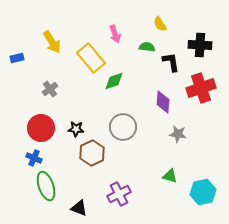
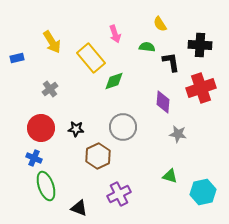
brown hexagon: moved 6 px right, 3 px down
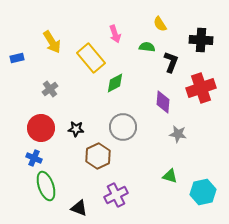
black cross: moved 1 px right, 5 px up
black L-shape: rotated 30 degrees clockwise
green diamond: moved 1 px right, 2 px down; rotated 10 degrees counterclockwise
purple cross: moved 3 px left, 1 px down
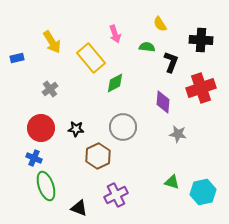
green triangle: moved 2 px right, 6 px down
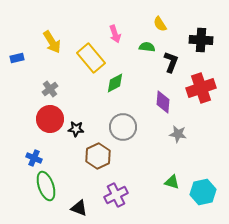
red circle: moved 9 px right, 9 px up
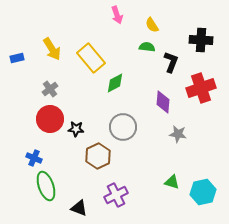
yellow semicircle: moved 8 px left, 1 px down
pink arrow: moved 2 px right, 19 px up
yellow arrow: moved 7 px down
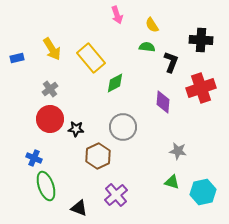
gray star: moved 17 px down
purple cross: rotated 15 degrees counterclockwise
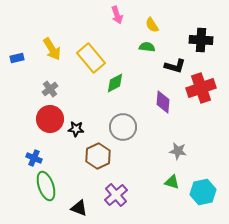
black L-shape: moved 4 px right, 4 px down; rotated 85 degrees clockwise
